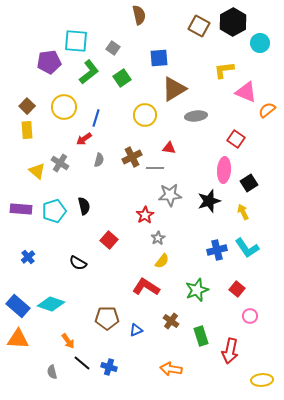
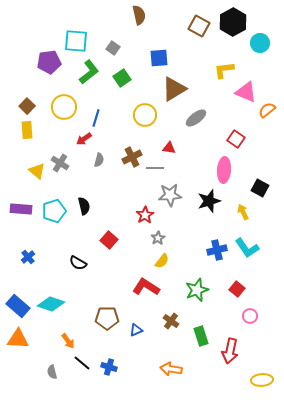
gray ellipse at (196, 116): moved 2 px down; rotated 30 degrees counterclockwise
black square at (249, 183): moved 11 px right, 5 px down; rotated 30 degrees counterclockwise
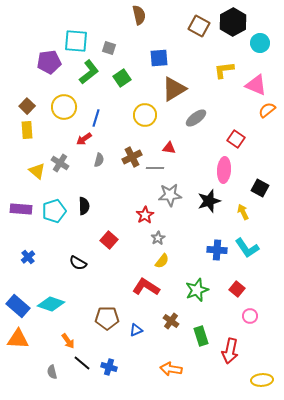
gray square at (113, 48): moved 4 px left; rotated 16 degrees counterclockwise
pink triangle at (246, 92): moved 10 px right, 7 px up
black semicircle at (84, 206): rotated 12 degrees clockwise
blue cross at (217, 250): rotated 18 degrees clockwise
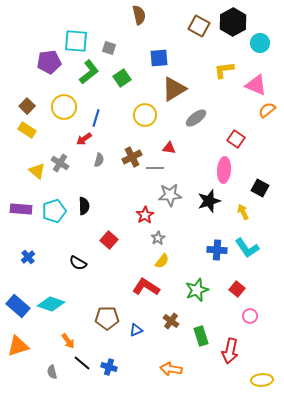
yellow rectangle at (27, 130): rotated 54 degrees counterclockwise
orange triangle at (18, 339): moved 7 px down; rotated 20 degrees counterclockwise
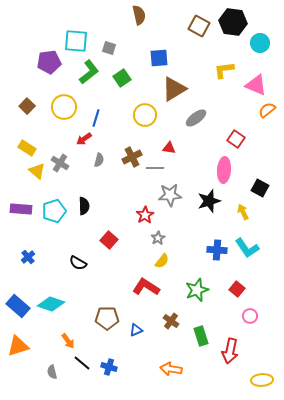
black hexagon at (233, 22): rotated 24 degrees counterclockwise
yellow rectangle at (27, 130): moved 18 px down
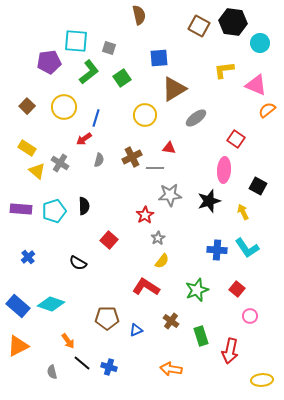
black square at (260, 188): moved 2 px left, 2 px up
orange triangle at (18, 346): rotated 10 degrees counterclockwise
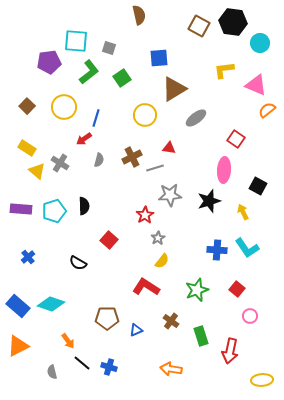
gray line at (155, 168): rotated 18 degrees counterclockwise
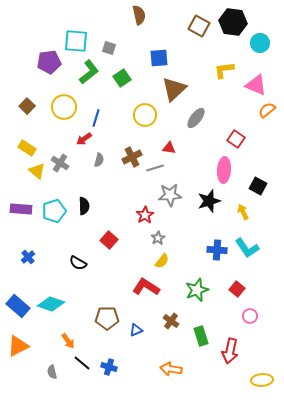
brown triangle at (174, 89): rotated 12 degrees counterclockwise
gray ellipse at (196, 118): rotated 15 degrees counterclockwise
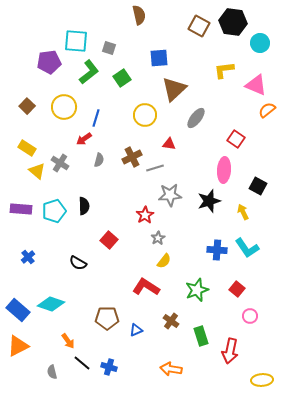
red triangle at (169, 148): moved 4 px up
yellow semicircle at (162, 261): moved 2 px right
blue rectangle at (18, 306): moved 4 px down
